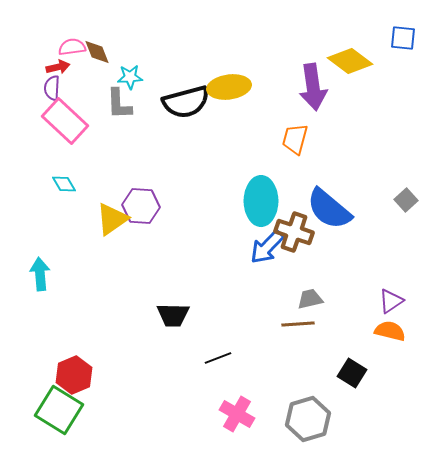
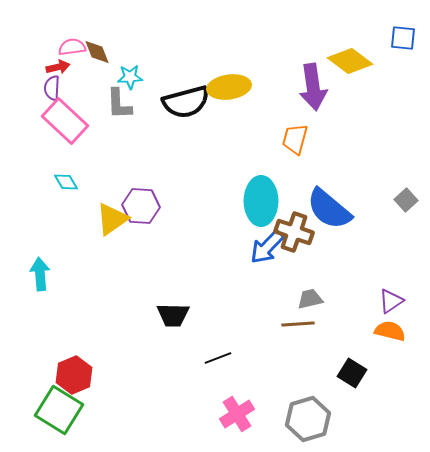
cyan diamond: moved 2 px right, 2 px up
pink cross: rotated 28 degrees clockwise
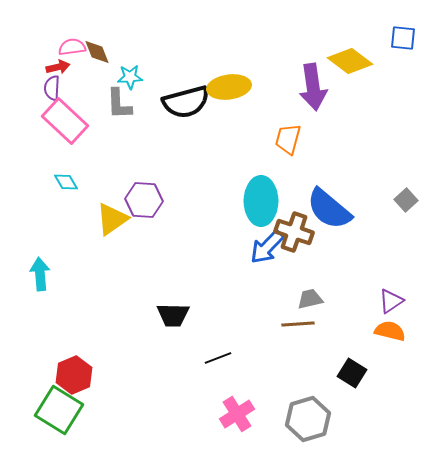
orange trapezoid: moved 7 px left
purple hexagon: moved 3 px right, 6 px up
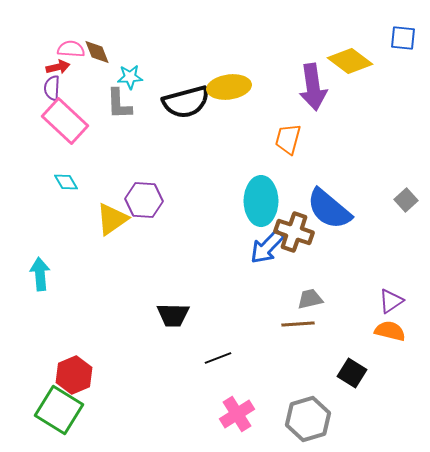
pink semicircle: moved 1 px left, 2 px down; rotated 12 degrees clockwise
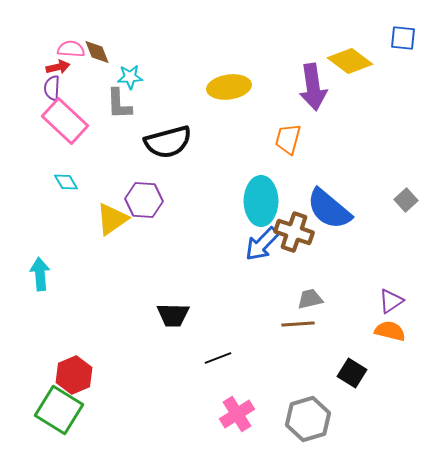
black semicircle: moved 18 px left, 40 px down
blue arrow: moved 5 px left, 3 px up
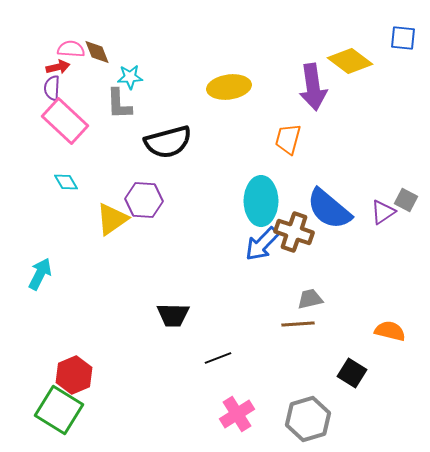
gray square: rotated 20 degrees counterclockwise
cyan arrow: rotated 32 degrees clockwise
purple triangle: moved 8 px left, 89 px up
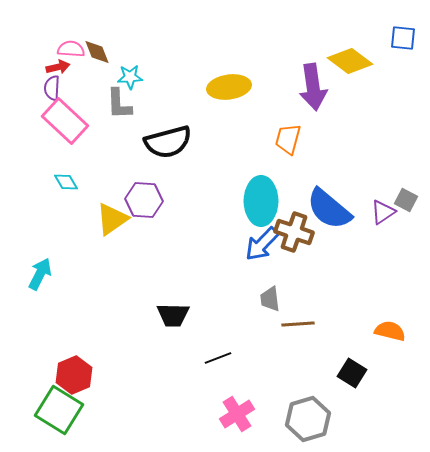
gray trapezoid: moved 40 px left; rotated 84 degrees counterclockwise
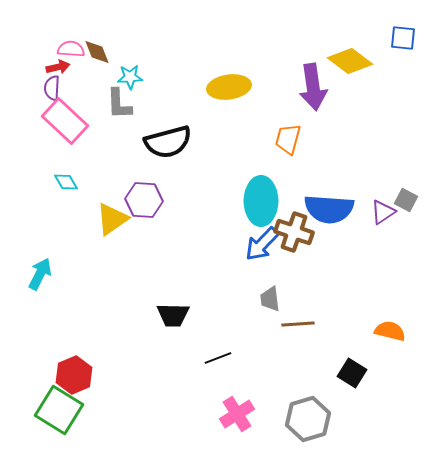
blue semicircle: rotated 36 degrees counterclockwise
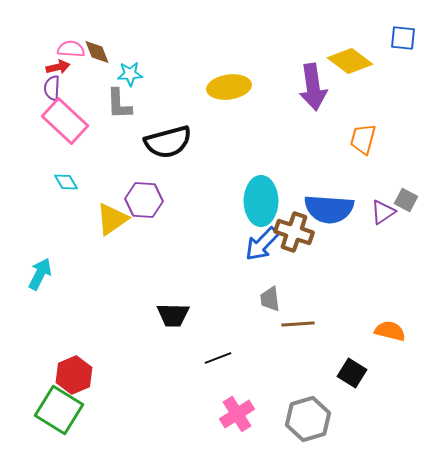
cyan star: moved 3 px up
orange trapezoid: moved 75 px right
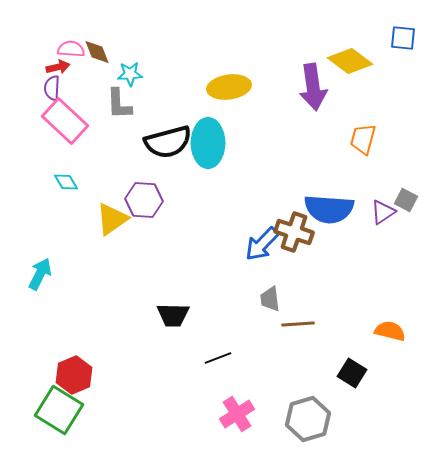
cyan ellipse: moved 53 px left, 58 px up
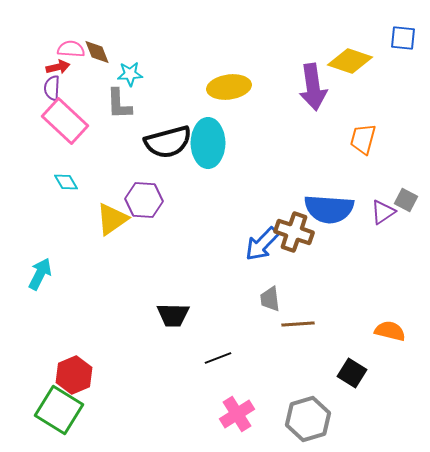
yellow diamond: rotated 18 degrees counterclockwise
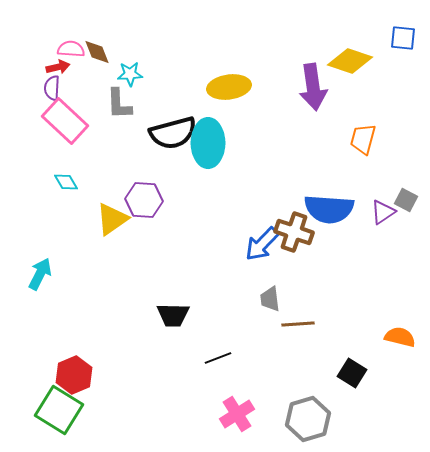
black semicircle: moved 5 px right, 9 px up
orange semicircle: moved 10 px right, 6 px down
